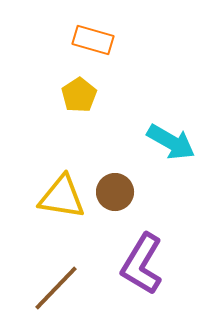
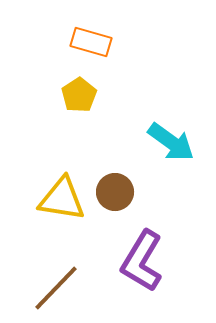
orange rectangle: moved 2 px left, 2 px down
cyan arrow: rotated 6 degrees clockwise
yellow triangle: moved 2 px down
purple L-shape: moved 3 px up
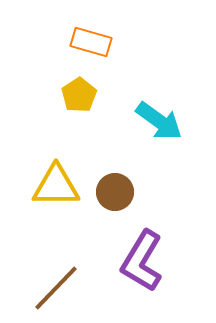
cyan arrow: moved 12 px left, 21 px up
yellow triangle: moved 6 px left, 13 px up; rotated 9 degrees counterclockwise
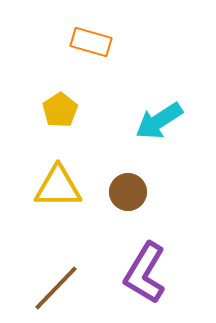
yellow pentagon: moved 19 px left, 15 px down
cyan arrow: rotated 111 degrees clockwise
yellow triangle: moved 2 px right, 1 px down
brown circle: moved 13 px right
purple L-shape: moved 3 px right, 12 px down
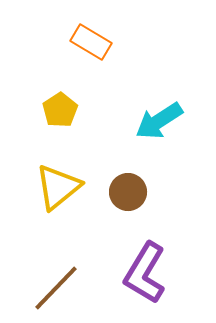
orange rectangle: rotated 15 degrees clockwise
yellow triangle: rotated 39 degrees counterclockwise
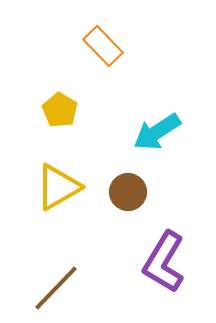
orange rectangle: moved 12 px right, 4 px down; rotated 15 degrees clockwise
yellow pentagon: rotated 8 degrees counterclockwise
cyan arrow: moved 2 px left, 11 px down
yellow triangle: rotated 9 degrees clockwise
purple L-shape: moved 19 px right, 11 px up
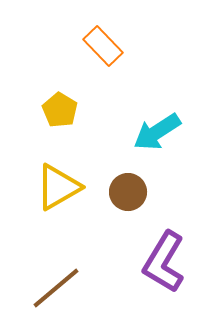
brown line: rotated 6 degrees clockwise
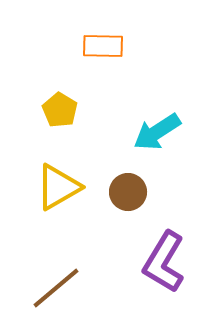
orange rectangle: rotated 45 degrees counterclockwise
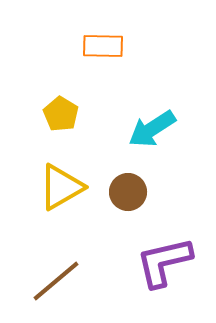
yellow pentagon: moved 1 px right, 4 px down
cyan arrow: moved 5 px left, 3 px up
yellow triangle: moved 3 px right
purple L-shape: rotated 46 degrees clockwise
brown line: moved 7 px up
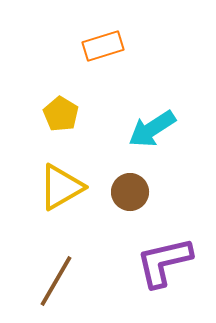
orange rectangle: rotated 18 degrees counterclockwise
brown circle: moved 2 px right
brown line: rotated 20 degrees counterclockwise
